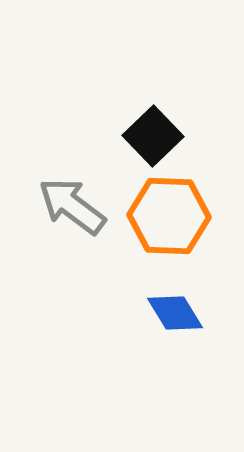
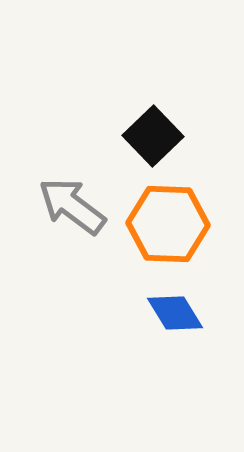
orange hexagon: moved 1 px left, 8 px down
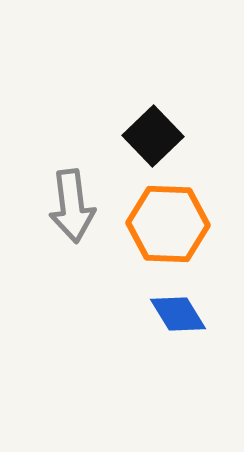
gray arrow: rotated 134 degrees counterclockwise
blue diamond: moved 3 px right, 1 px down
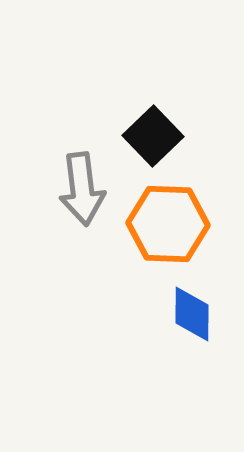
gray arrow: moved 10 px right, 17 px up
blue diamond: moved 14 px right; rotated 32 degrees clockwise
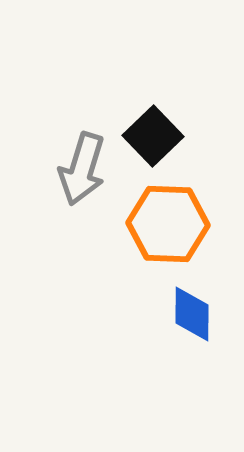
gray arrow: moved 20 px up; rotated 24 degrees clockwise
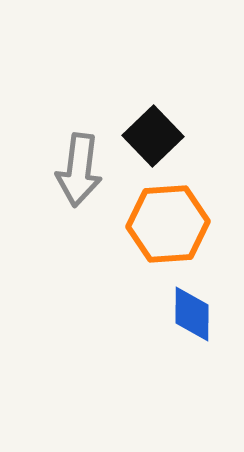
gray arrow: moved 3 px left, 1 px down; rotated 10 degrees counterclockwise
orange hexagon: rotated 6 degrees counterclockwise
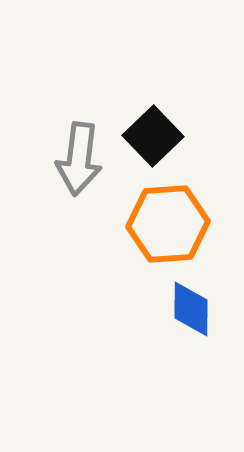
gray arrow: moved 11 px up
blue diamond: moved 1 px left, 5 px up
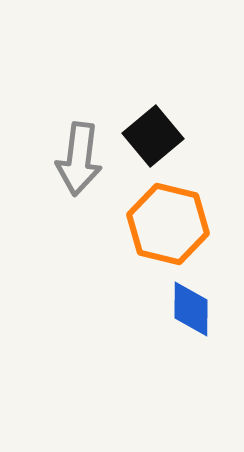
black square: rotated 4 degrees clockwise
orange hexagon: rotated 18 degrees clockwise
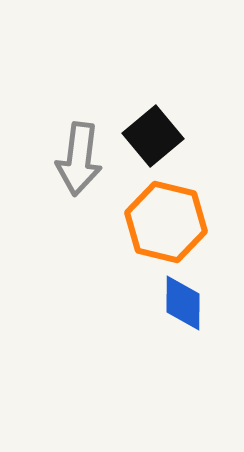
orange hexagon: moved 2 px left, 2 px up
blue diamond: moved 8 px left, 6 px up
